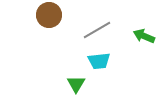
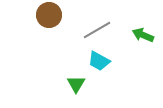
green arrow: moved 1 px left, 1 px up
cyan trapezoid: rotated 35 degrees clockwise
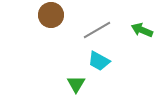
brown circle: moved 2 px right
green arrow: moved 1 px left, 5 px up
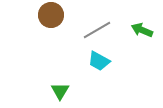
green triangle: moved 16 px left, 7 px down
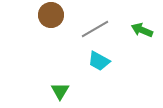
gray line: moved 2 px left, 1 px up
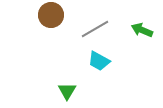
green triangle: moved 7 px right
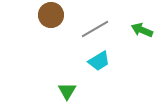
cyan trapezoid: rotated 60 degrees counterclockwise
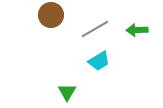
green arrow: moved 5 px left; rotated 25 degrees counterclockwise
green triangle: moved 1 px down
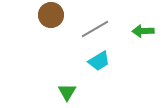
green arrow: moved 6 px right, 1 px down
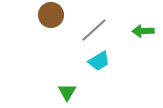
gray line: moved 1 px left, 1 px down; rotated 12 degrees counterclockwise
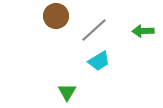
brown circle: moved 5 px right, 1 px down
